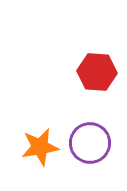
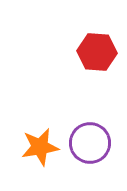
red hexagon: moved 20 px up
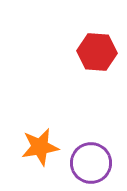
purple circle: moved 1 px right, 20 px down
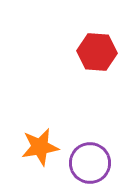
purple circle: moved 1 px left
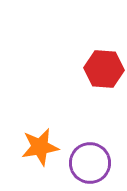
red hexagon: moved 7 px right, 17 px down
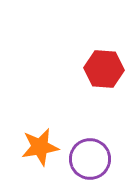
purple circle: moved 4 px up
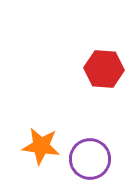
orange star: moved 1 px right, 1 px up; rotated 18 degrees clockwise
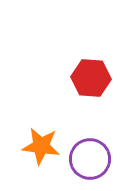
red hexagon: moved 13 px left, 9 px down
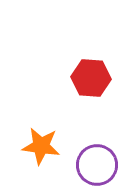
purple circle: moved 7 px right, 6 px down
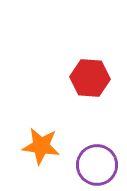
red hexagon: moved 1 px left
